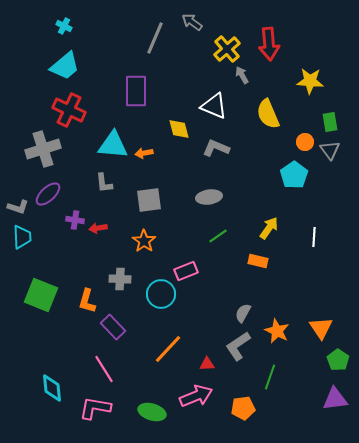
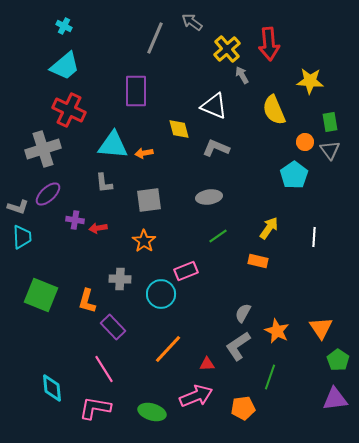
yellow semicircle at (268, 114): moved 6 px right, 4 px up
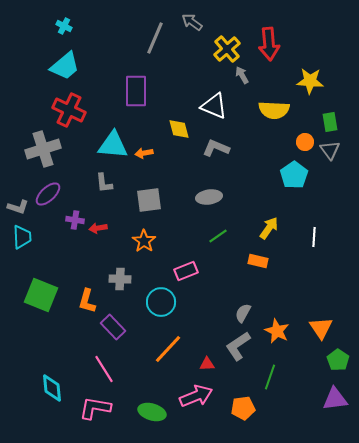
yellow semicircle at (274, 110): rotated 64 degrees counterclockwise
cyan circle at (161, 294): moved 8 px down
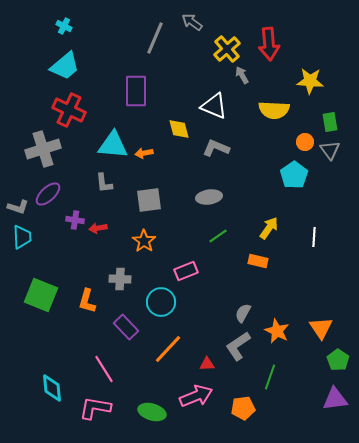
purple rectangle at (113, 327): moved 13 px right
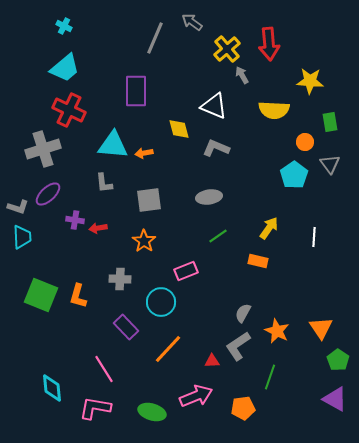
cyan trapezoid at (65, 66): moved 2 px down
gray triangle at (330, 150): moved 14 px down
orange L-shape at (87, 301): moved 9 px left, 5 px up
red triangle at (207, 364): moved 5 px right, 3 px up
purple triangle at (335, 399): rotated 36 degrees clockwise
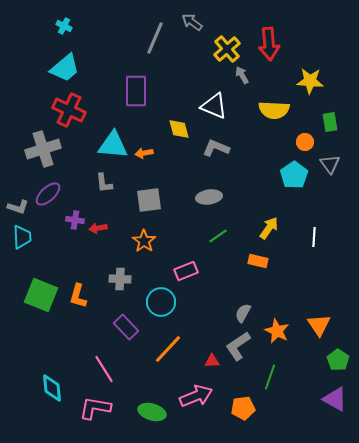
orange triangle at (321, 328): moved 2 px left, 3 px up
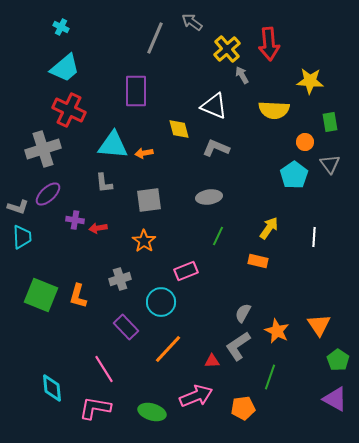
cyan cross at (64, 26): moved 3 px left, 1 px down
green line at (218, 236): rotated 30 degrees counterclockwise
gray cross at (120, 279): rotated 20 degrees counterclockwise
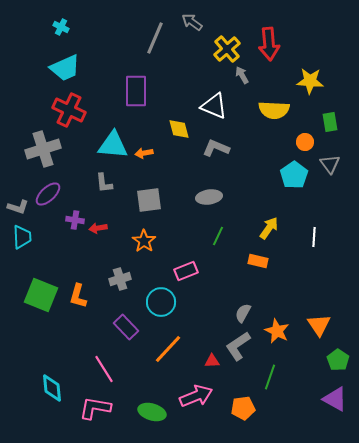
cyan trapezoid at (65, 68): rotated 16 degrees clockwise
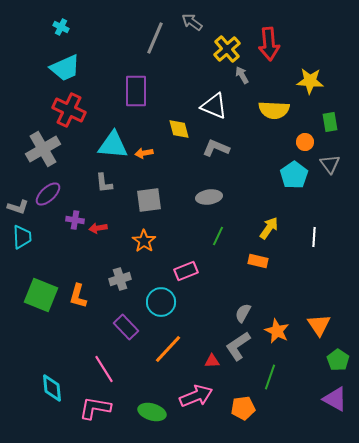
gray cross at (43, 149): rotated 12 degrees counterclockwise
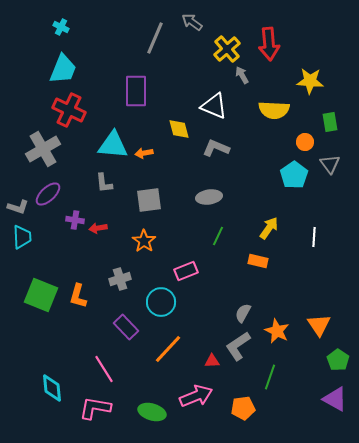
cyan trapezoid at (65, 68): moved 2 px left, 1 px down; rotated 44 degrees counterclockwise
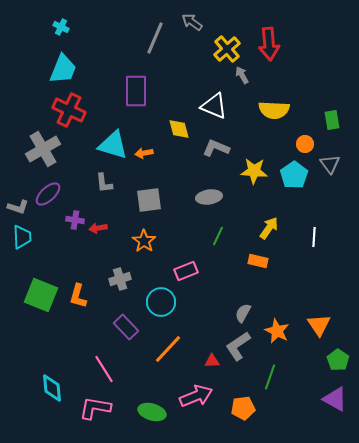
yellow star at (310, 81): moved 56 px left, 90 px down
green rectangle at (330, 122): moved 2 px right, 2 px up
orange circle at (305, 142): moved 2 px down
cyan triangle at (113, 145): rotated 12 degrees clockwise
